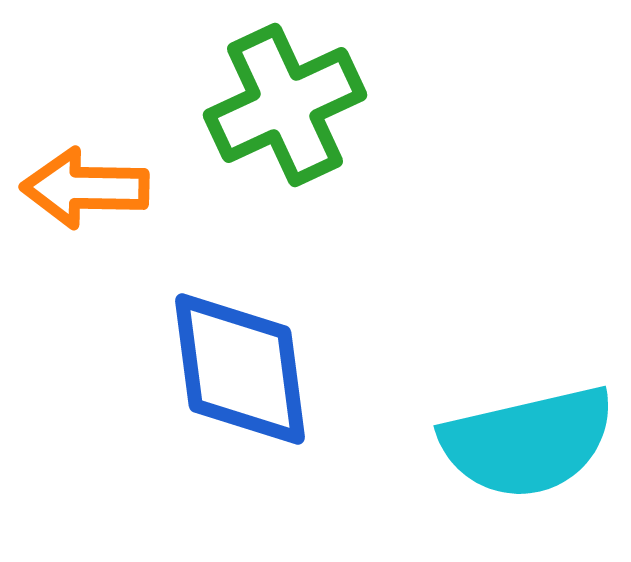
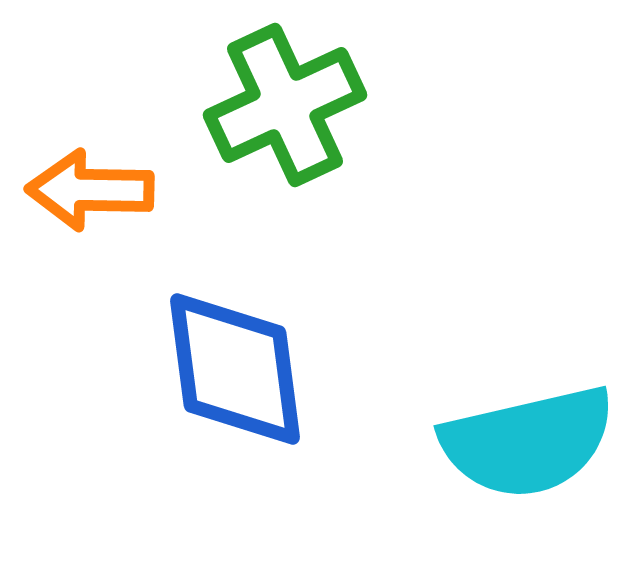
orange arrow: moved 5 px right, 2 px down
blue diamond: moved 5 px left
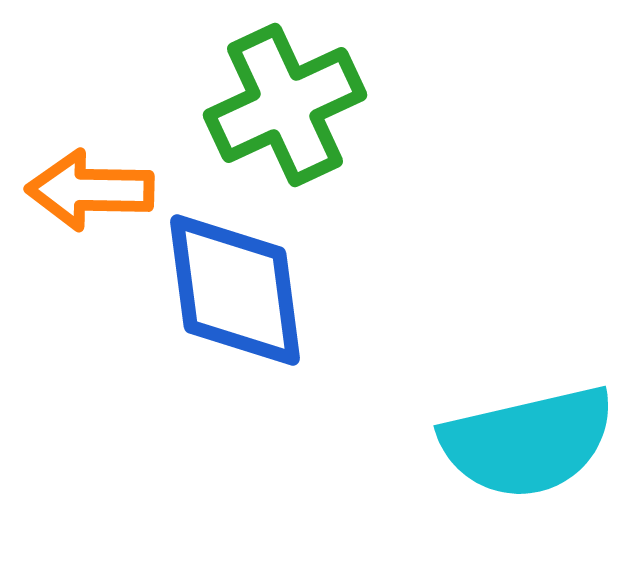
blue diamond: moved 79 px up
